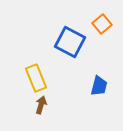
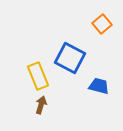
blue square: moved 16 px down
yellow rectangle: moved 2 px right, 2 px up
blue trapezoid: rotated 90 degrees counterclockwise
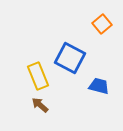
brown arrow: moved 1 px left; rotated 66 degrees counterclockwise
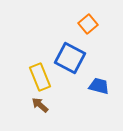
orange square: moved 14 px left
yellow rectangle: moved 2 px right, 1 px down
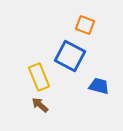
orange square: moved 3 px left, 1 px down; rotated 30 degrees counterclockwise
blue square: moved 2 px up
yellow rectangle: moved 1 px left
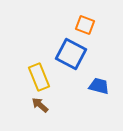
blue square: moved 1 px right, 2 px up
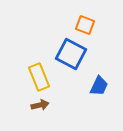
blue trapezoid: rotated 100 degrees clockwise
brown arrow: rotated 126 degrees clockwise
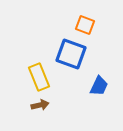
blue square: rotated 8 degrees counterclockwise
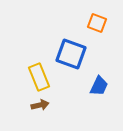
orange square: moved 12 px right, 2 px up
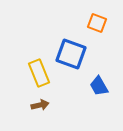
yellow rectangle: moved 4 px up
blue trapezoid: rotated 125 degrees clockwise
